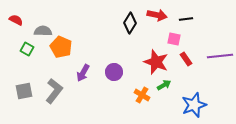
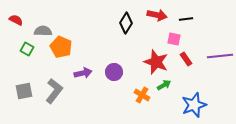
black diamond: moved 4 px left
purple arrow: rotated 132 degrees counterclockwise
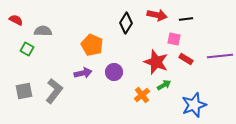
orange pentagon: moved 31 px right, 2 px up
red rectangle: rotated 24 degrees counterclockwise
orange cross: rotated 21 degrees clockwise
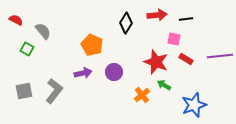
red arrow: rotated 18 degrees counterclockwise
gray semicircle: rotated 48 degrees clockwise
green arrow: rotated 120 degrees counterclockwise
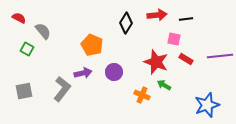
red semicircle: moved 3 px right, 2 px up
gray L-shape: moved 8 px right, 2 px up
orange cross: rotated 28 degrees counterclockwise
blue star: moved 13 px right
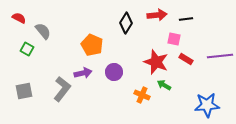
blue star: rotated 15 degrees clockwise
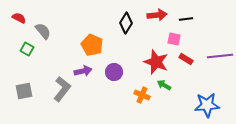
purple arrow: moved 2 px up
